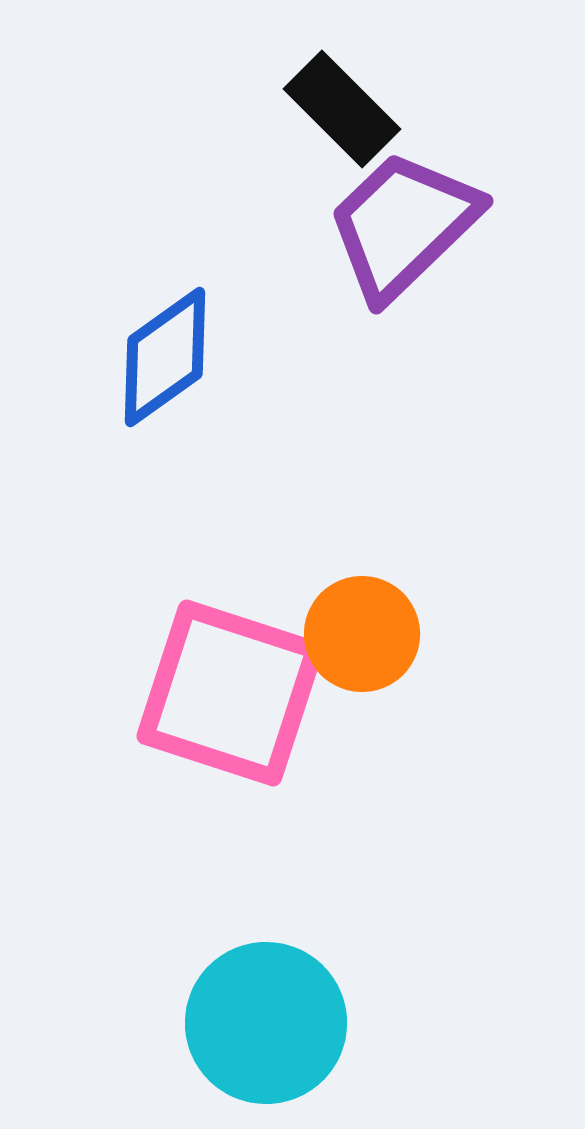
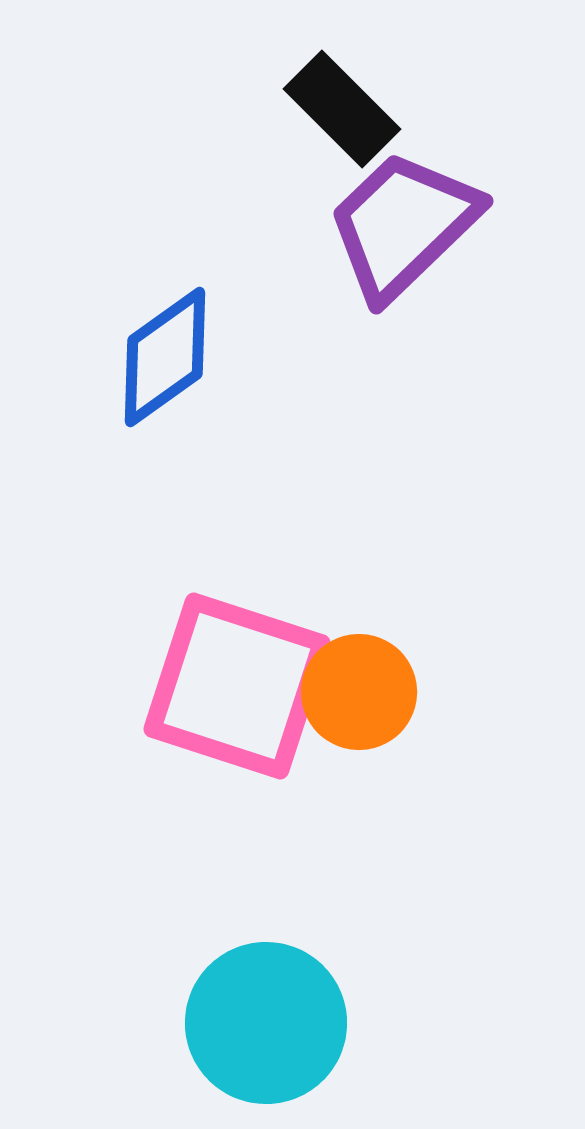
orange circle: moved 3 px left, 58 px down
pink square: moved 7 px right, 7 px up
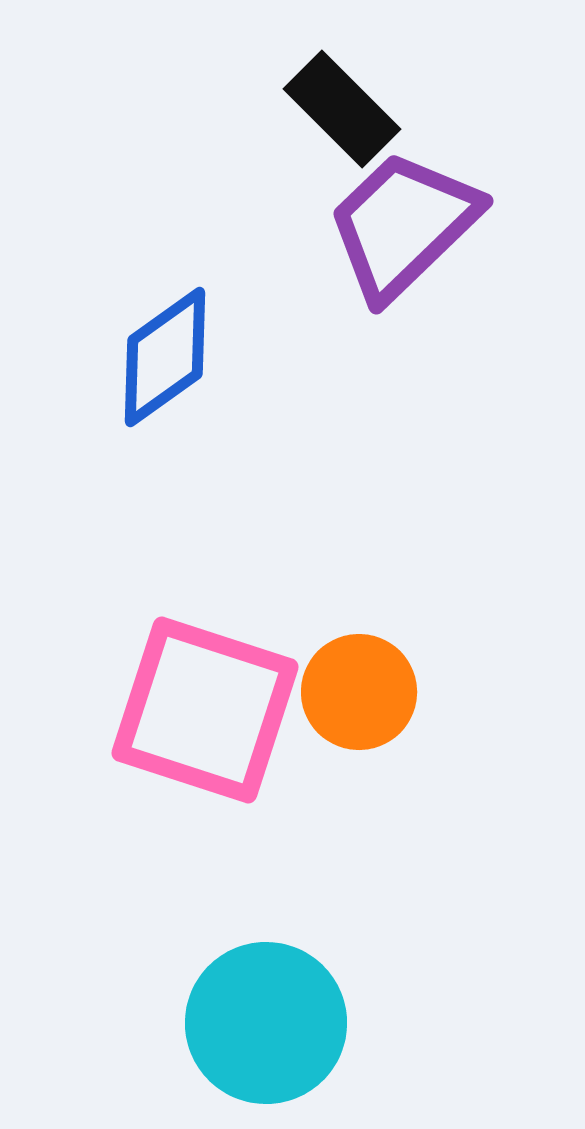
pink square: moved 32 px left, 24 px down
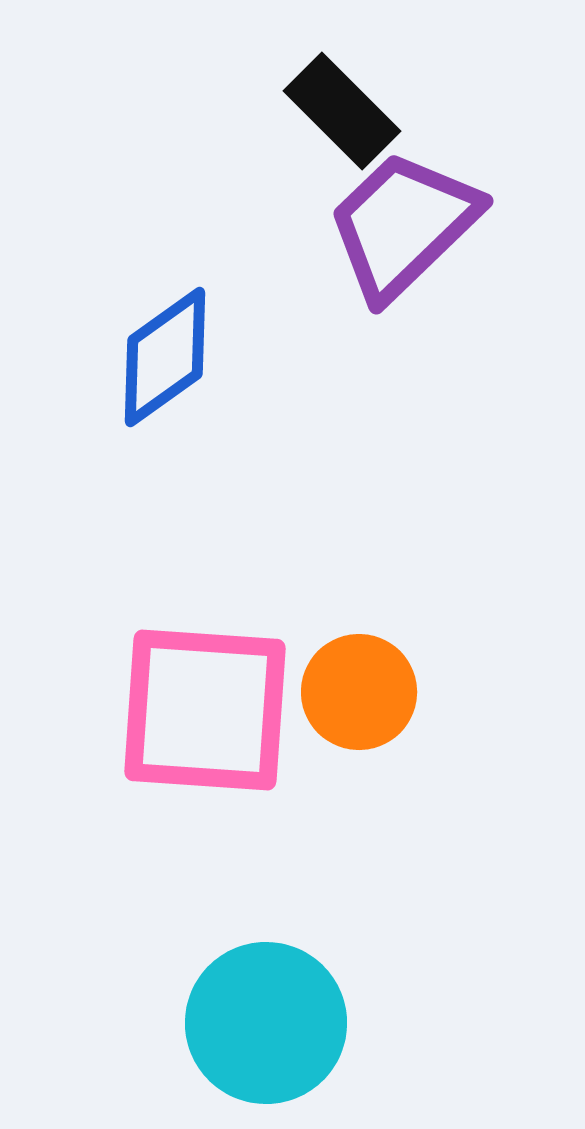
black rectangle: moved 2 px down
pink square: rotated 14 degrees counterclockwise
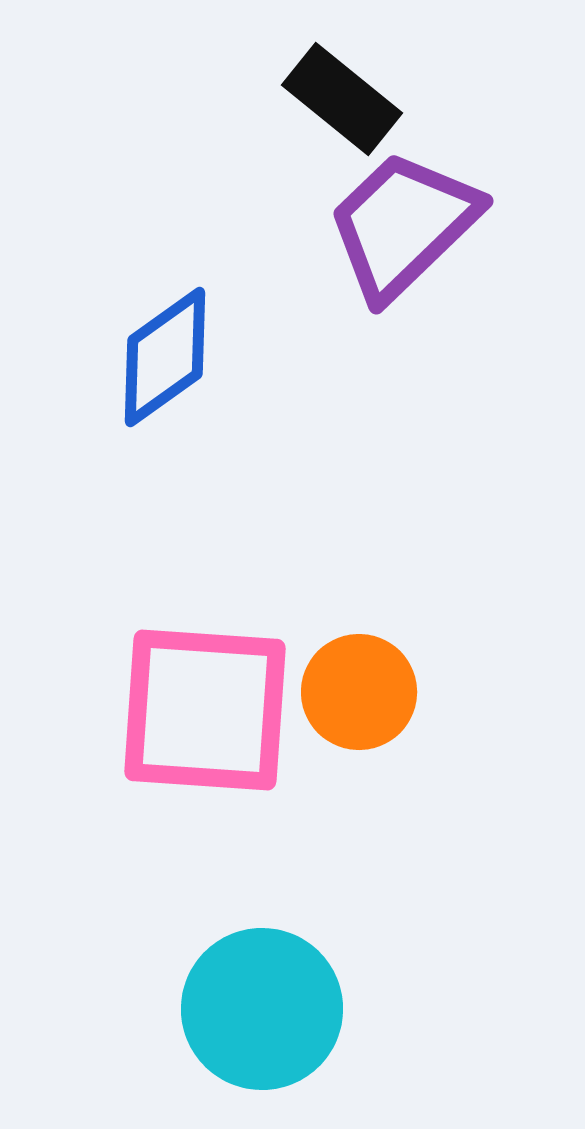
black rectangle: moved 12 px up; rotated 6 degrees counterclockwise
cyan circle: moved 4 px left, 14 px up
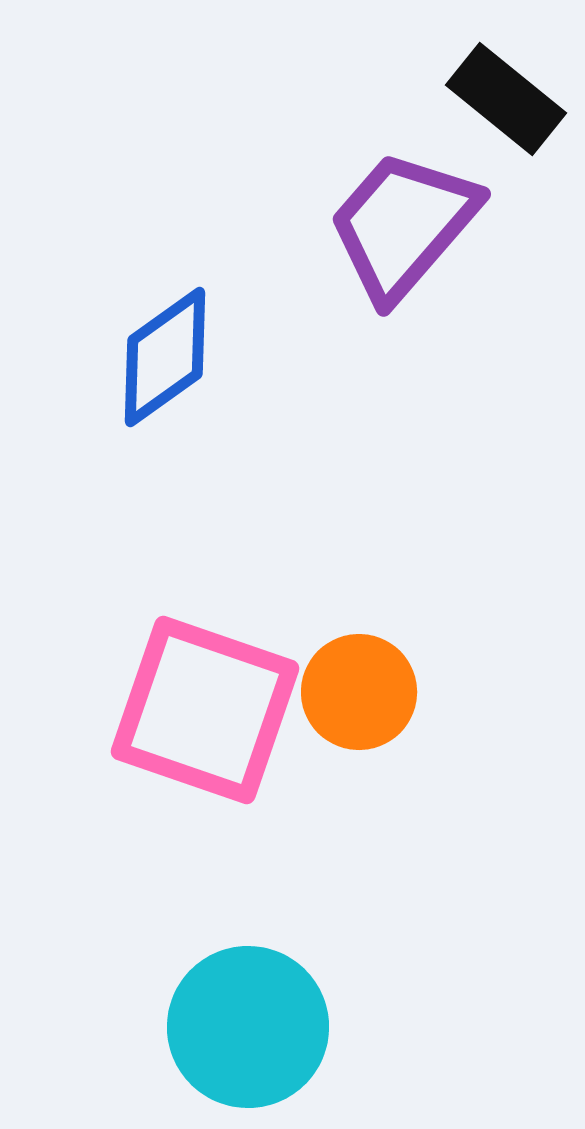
black rectangle: moved 164 px right
purple trapezoid: rotated 5 degrees counterclockwise
pink square: rotated 15 degrees clockwise
cyan circle: moved 14 px left, 18 px down
